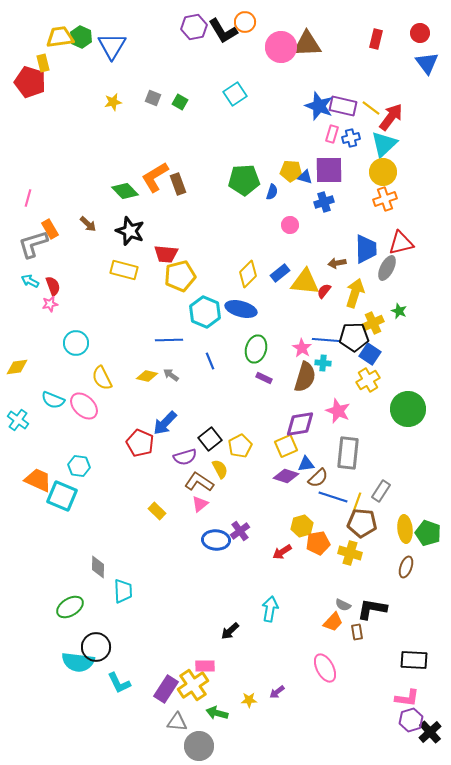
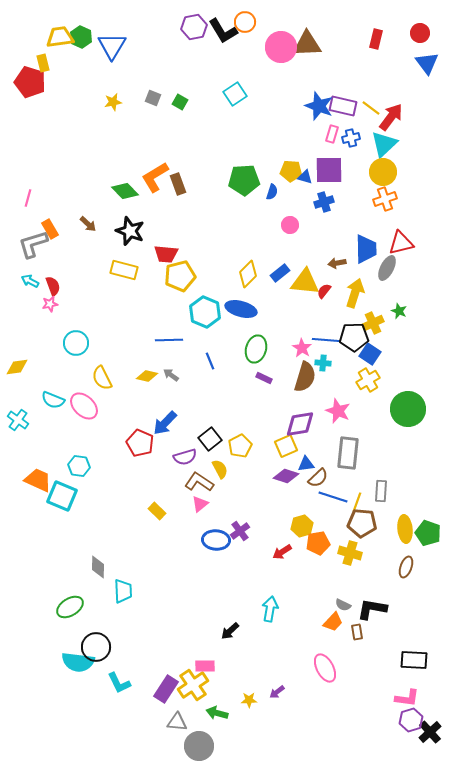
gray rectangle at (381, 491): rotated 30 degrees counterclockwise
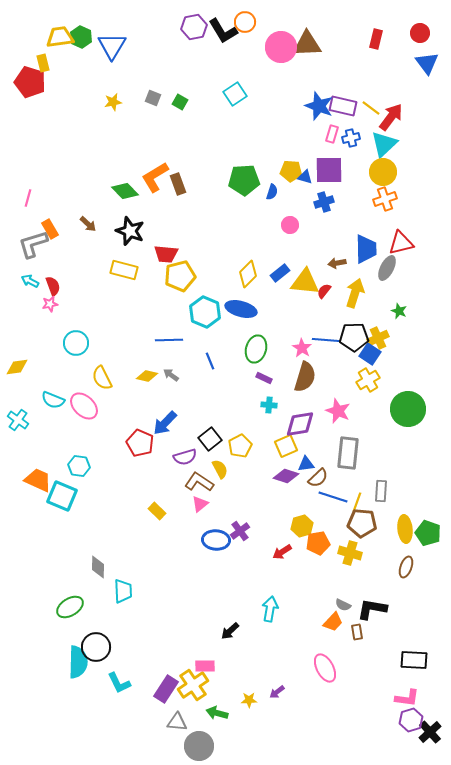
yellow cross at (373, 323): moved 5 px right, 15 px down
cyan cross at (323, 363): moved 54 px left, 42 px down
cyan semicircle at (78, 662): rotated 96 degrees counterclockwise
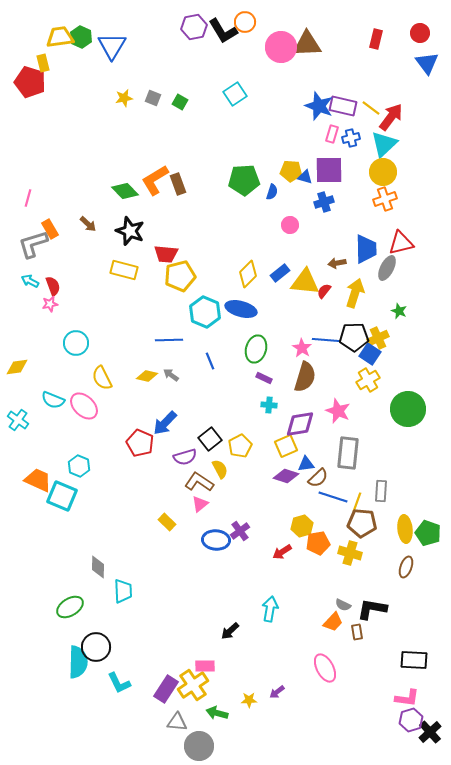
yellow star at (113, 102): moved 11 px right, 4 px up
orange L-shape at (155, 177): moved 3 px down
cyan hexagon at (79, 466): rotated 15 degrees clockwise
yellow rectangle at (157, 511): moved 10 px right, 11 px down
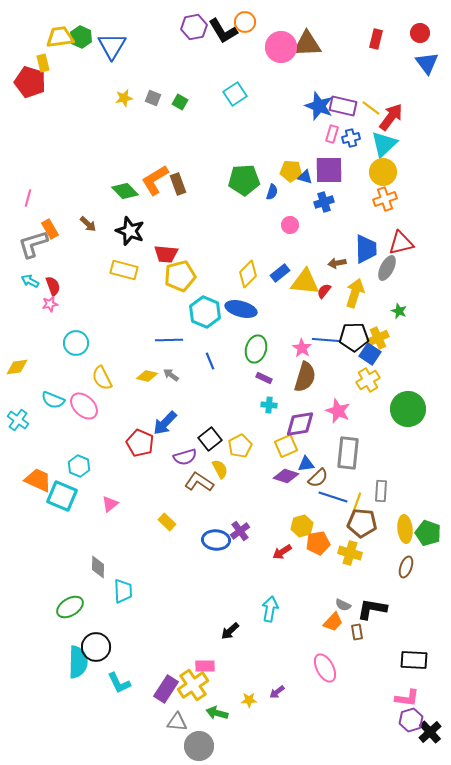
pink triangle at (200, 504): moved 90 px left
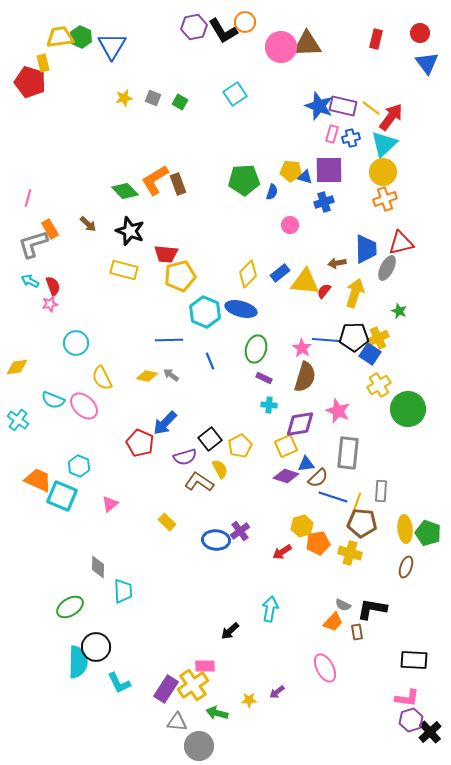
yellow cross at (368, 380): moved 11 px right, 5 px down
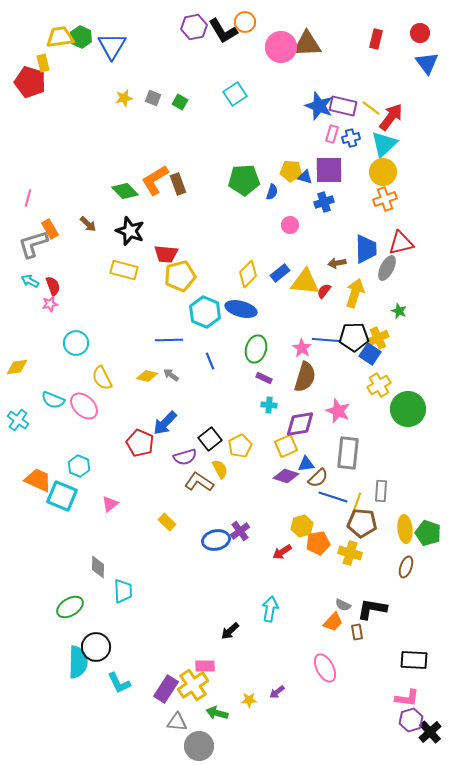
blue ellipse at (216, 540): rotated 16 degrees counterclockwise
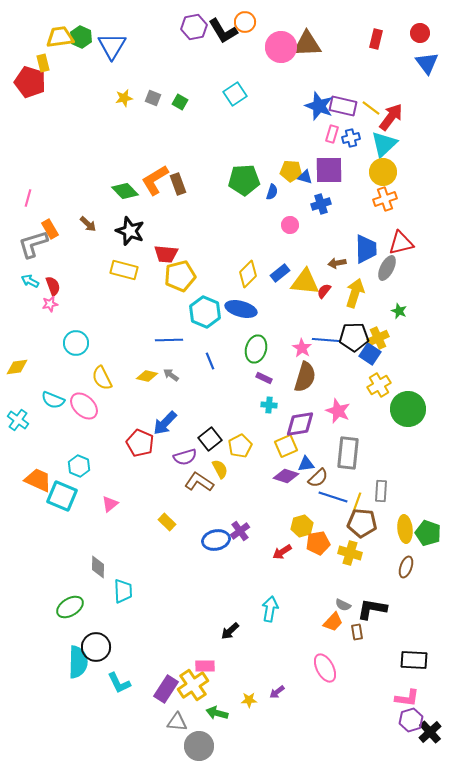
blue cross at (324, 202): moved 3 px left, 2 px down
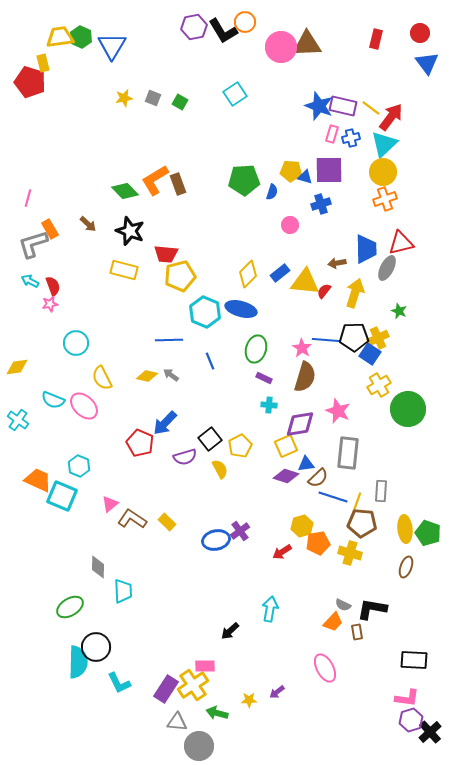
brown L-shape at (199, 482): moved 67 px left, 37 px down
